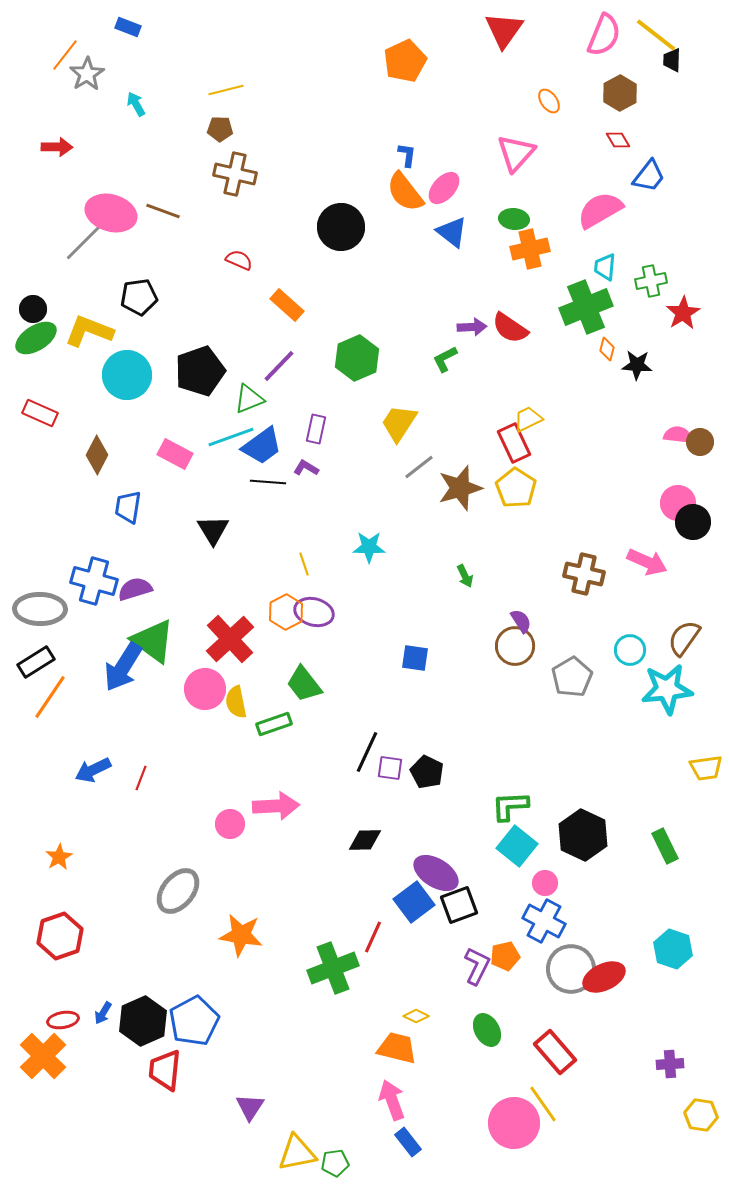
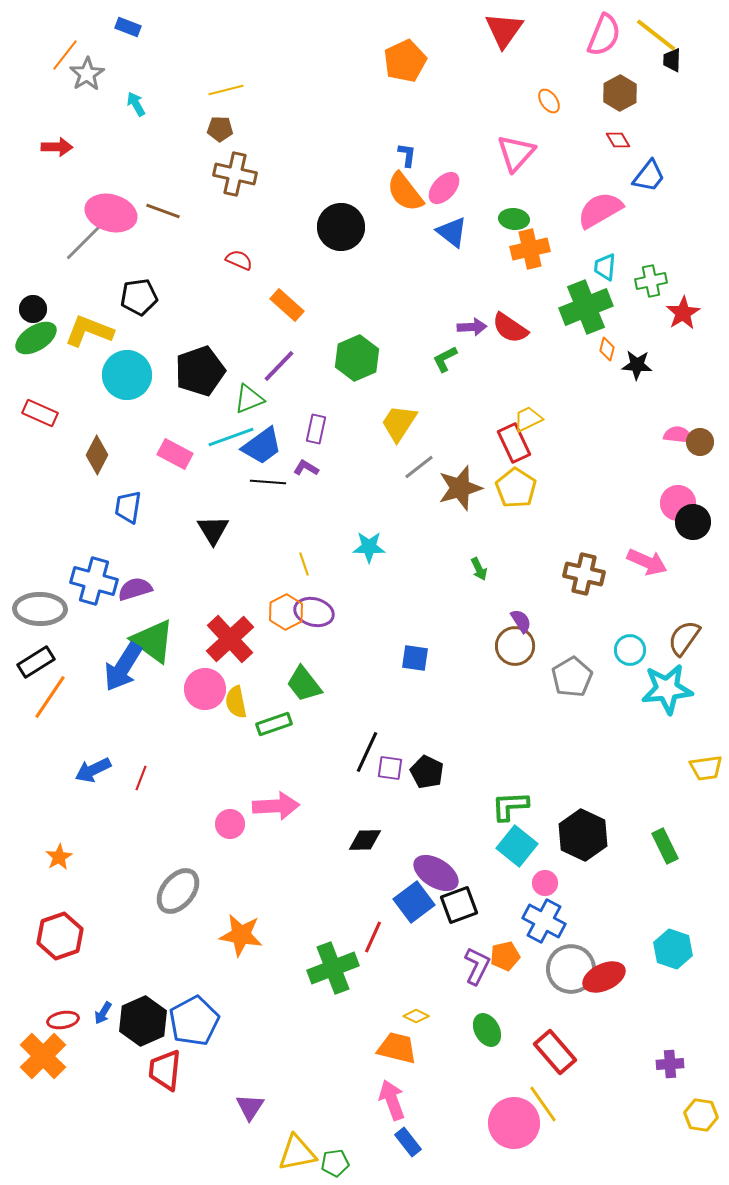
green arrow at (465, 576): moved 14 px right, 7 px up
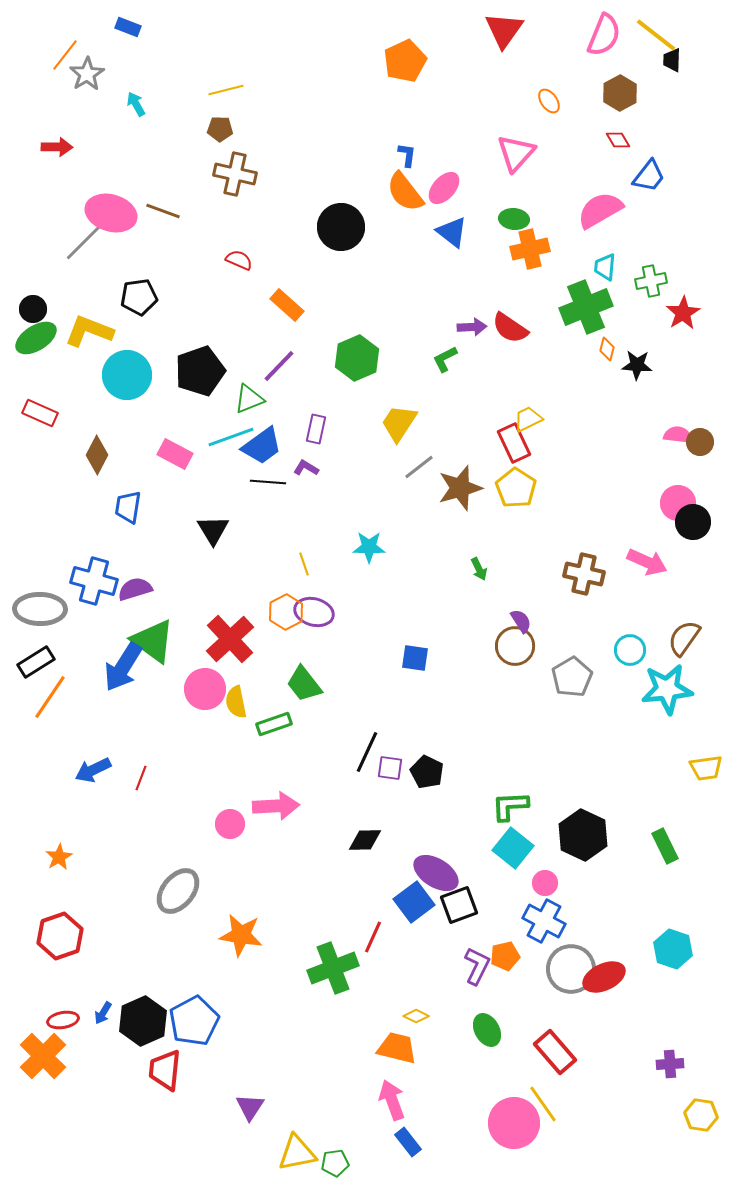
cyan square at (517, 846): moved 4 px left, 2 px down
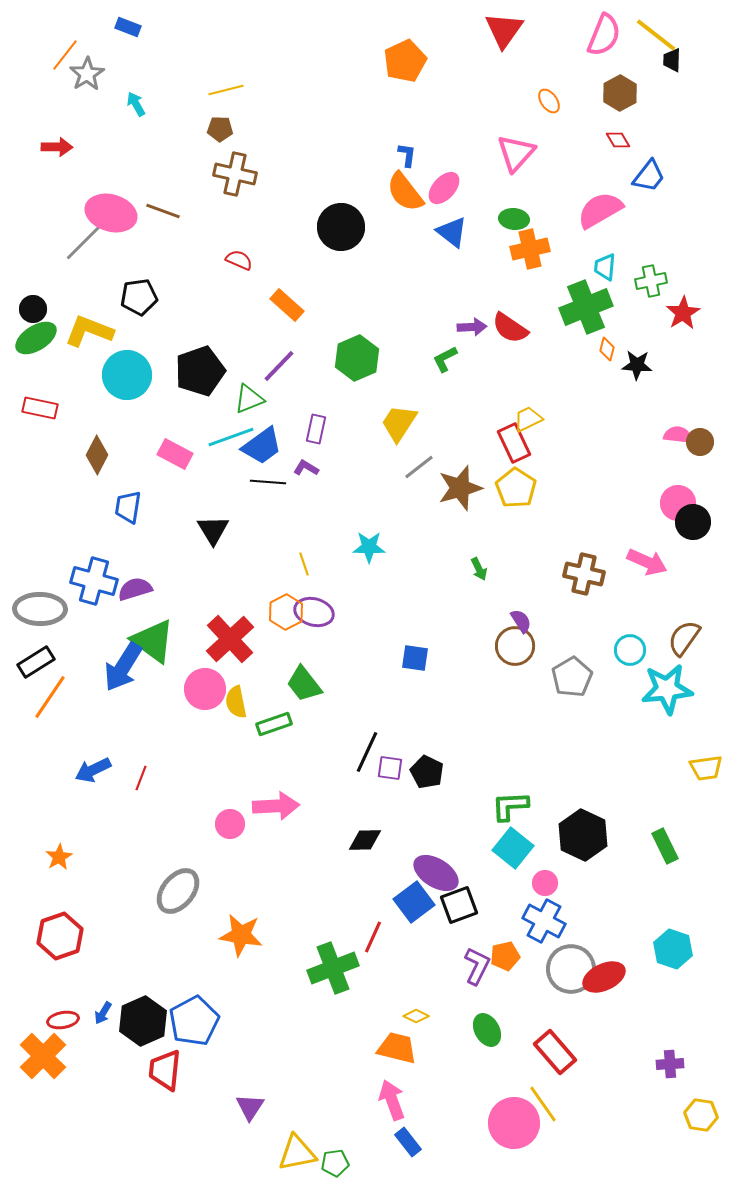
red rectangle at (40, 413): moved 5 px up; rotated 12 degrees counterclockwise
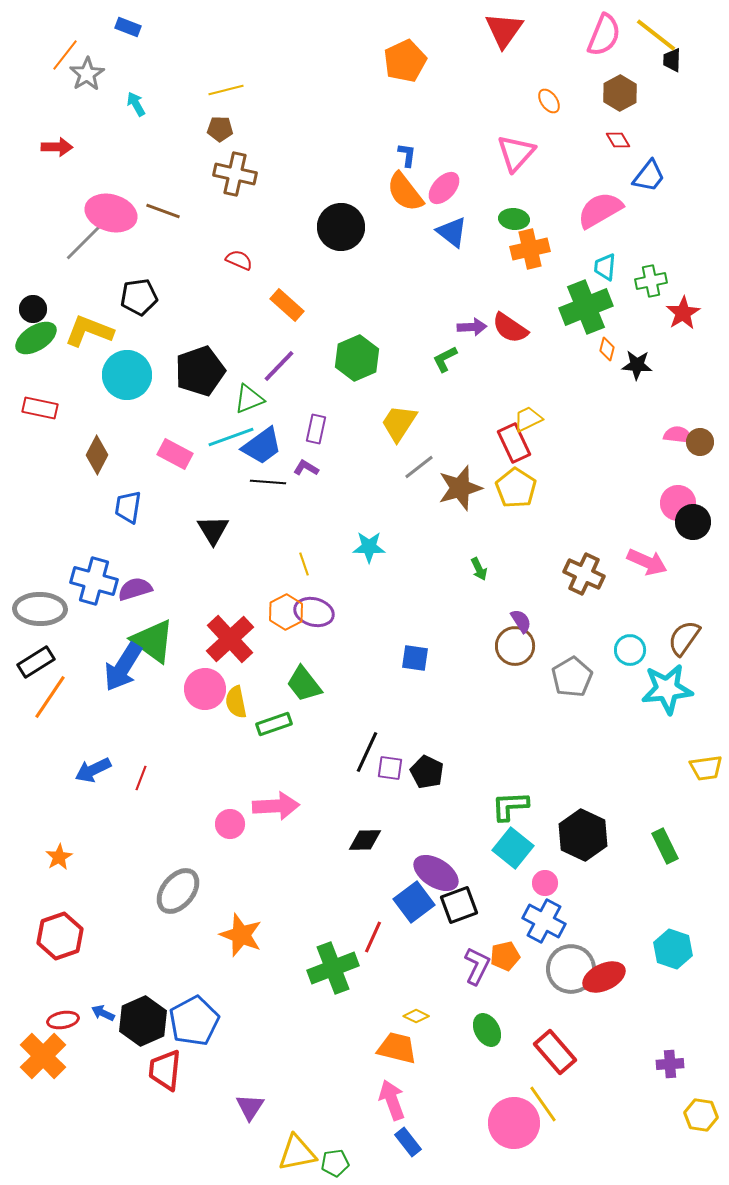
brown cross at (584, 574): rotated 12 degrees clockwise
orange star at (241, 935): rotated 12 degrees clockwise
blue arrow at (103, 1013): rotated 85 degrees clockwise
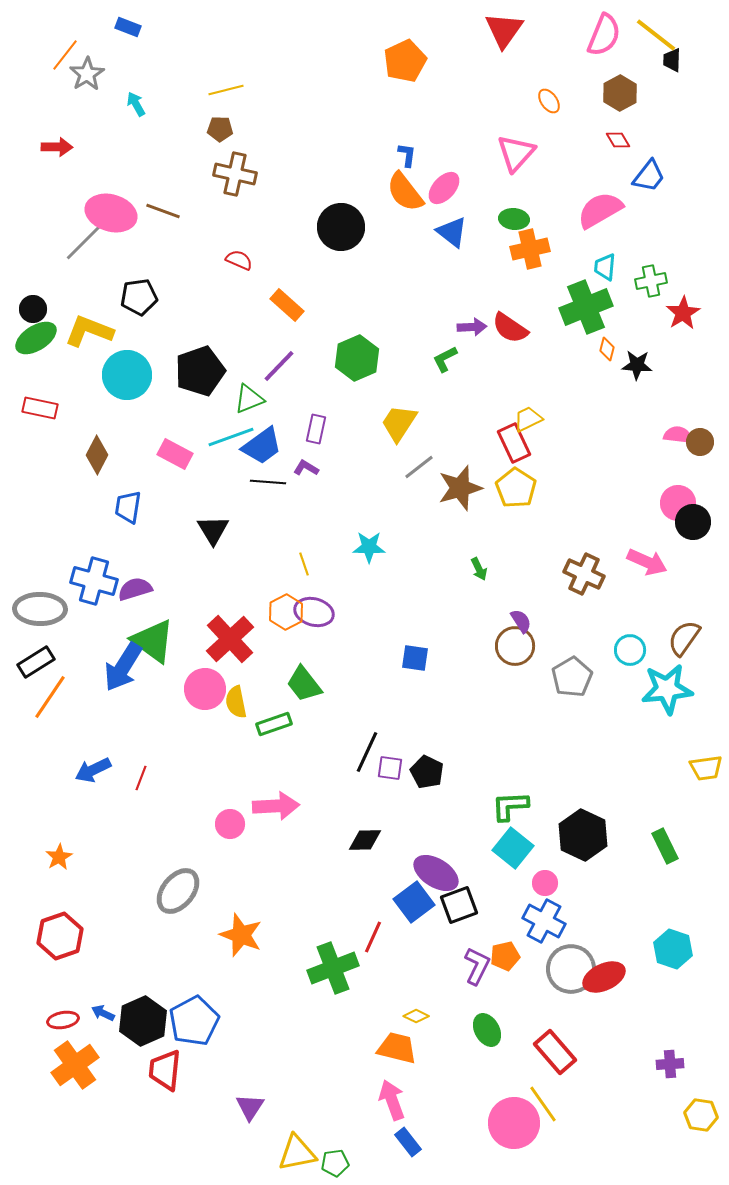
orange cross at (43, 1056): moved 32 px right, 9 px down; rotated 9 degrees clockwise
